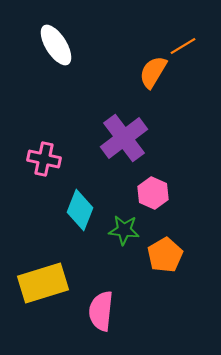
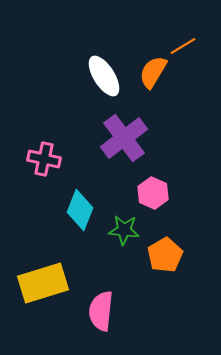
white ellipse: moved 48 px right, 31 px down
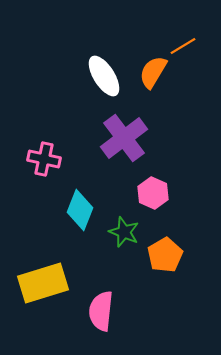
green star: moved 2 px down; rotated 16 degrees clockwise
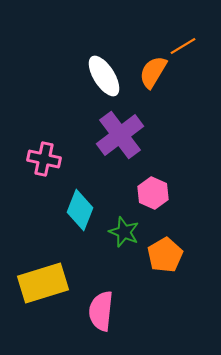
purple cross: moved 4 px left, 3 px up
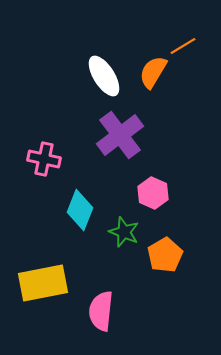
yellow rectangle: rotated 6 degrees clockwise
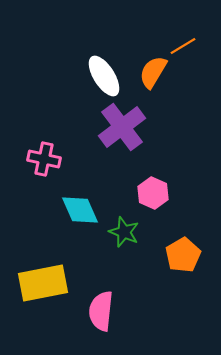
purple cross: moved 2 px right, 8 px up
cyan diamond: rotated 45 degrees counterclockwise
orange pentagon: moved 18 px right
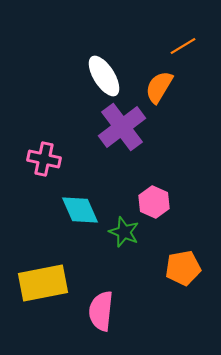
orange semicircle: moved 6 px right, 15 px down
pink hexagon: moved 1 px right, 9 px down
orange pentagon: moved 13 px down; rotated 20 degrees clockwise
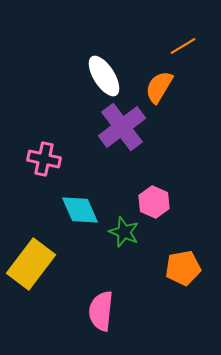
yellow rectangle: moved 12 px left, 19 px up; rotated 42 degrees counterclockwise
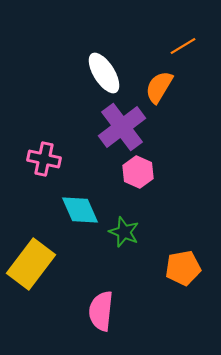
white ellipse: moved 3 px up
pink hexagon: moved 16 px left, 30 px up
